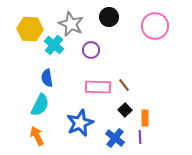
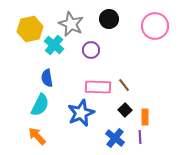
black circle: moved 2 px down
yellow hexagon: rotated 15 degrees counterclockwise
orange rectangle: moved 1 px up
blue star: moved 1 px right, 10 px up
orange arrow: rotated 18 degrees counterclockwise
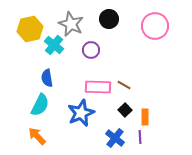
brown line: rotated 24 degrees counterclockwise
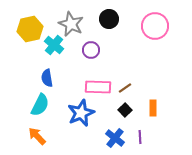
brown line: moved 1 px right, 3 px down; rotated 64 degrees counterclockwise
orange rectangle: moved 8 px right, 9 px up
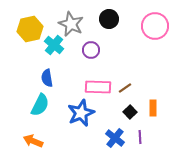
black square: moved 5 px right, 2 px down
orange arrow: moved 4 px left, 5 px down; rotated 24 degrees counterclockwise
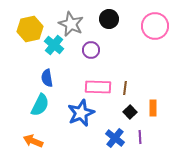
brown line: rotated 48 degrees counterclockwise
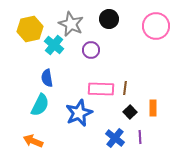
pink circle: moved 1 px right
pink rectangle: moved 3 px right, 2 px down
blue star: moved 2 px left
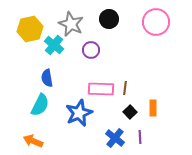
pink circle: moved 4 px up
